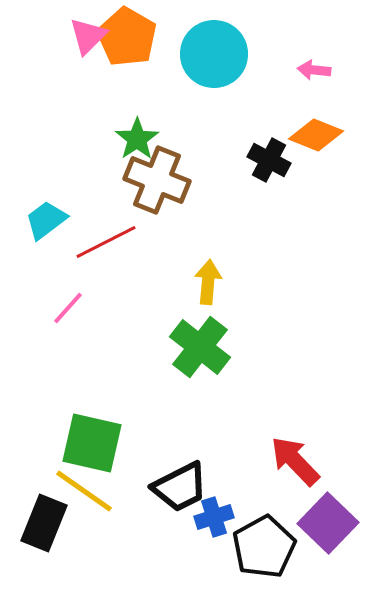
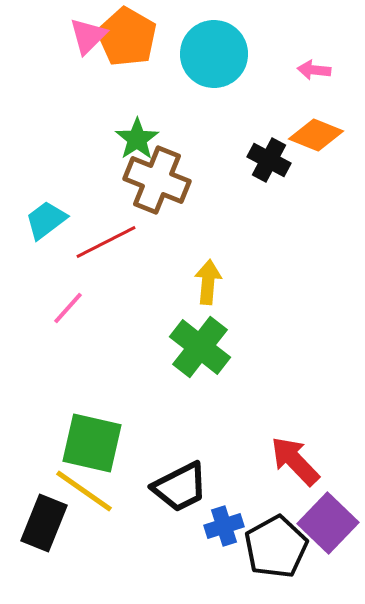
blue cross: moved 10 px right, 9 px down
black pentagon: moved 12 px right
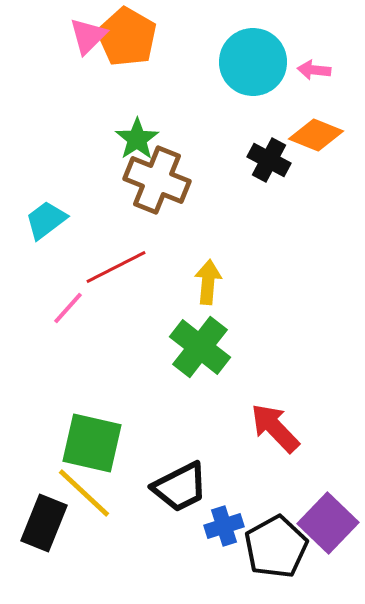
cyan circle: moved 39 px right, 8 px down
red line: moved 10 px right, 25 px down
red arrow: moved 20 px left, 33 px up
yellow line: moved 2 px down; rotated 8 degrees clockwise
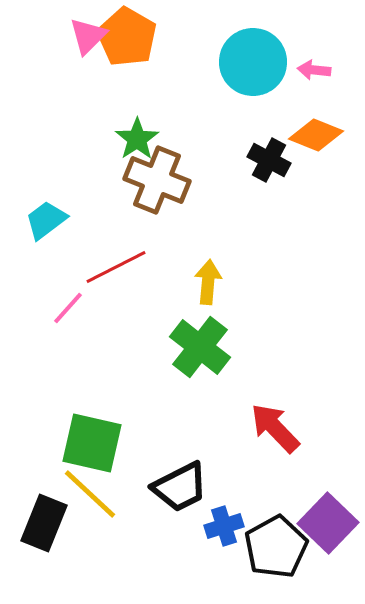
yellow line: moved 6 px right, 1 px down
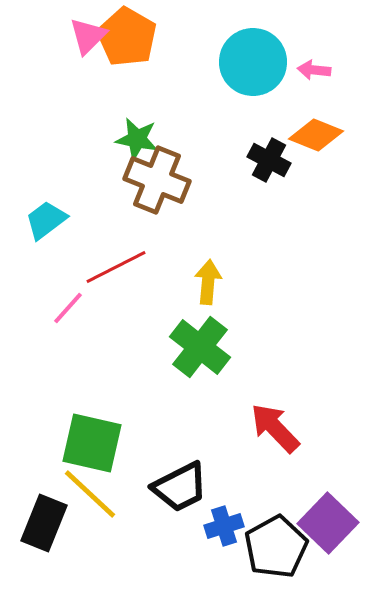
green star: rotated 27 degrees counterclockwise
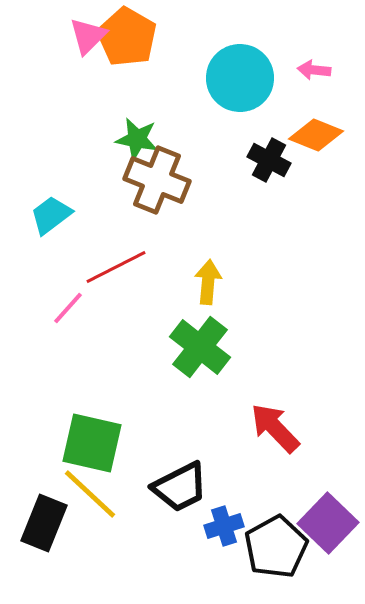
cyan circle: moved 13 px left, 16 px down
cyan trapezoid: moved 5 px right, 5 px up
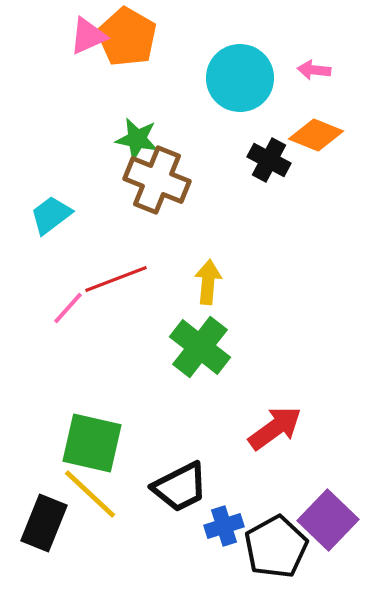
pink triangle: rotated 21 degrees clockwise
red line: moved 12 px down; rotated 6 degrees clockwise
red arrow: rotated 98 degrees clockwise
purple square: moved 3 px up
